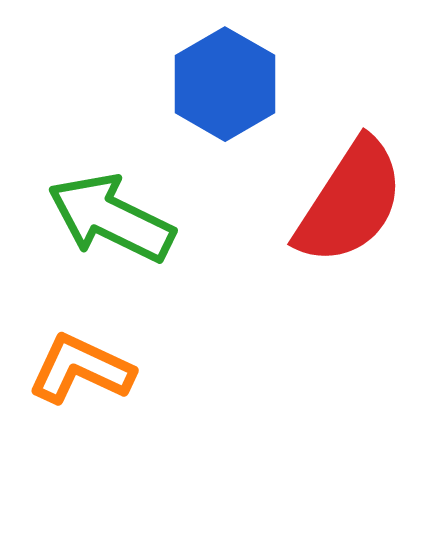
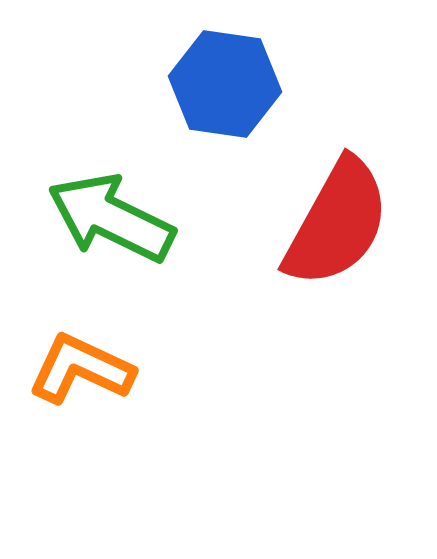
blue hexagon: rotated 22 degrees counterclockwise
red semicircle: moved 13 px left, 21 px down; rotated 4 degrees counterclockwise
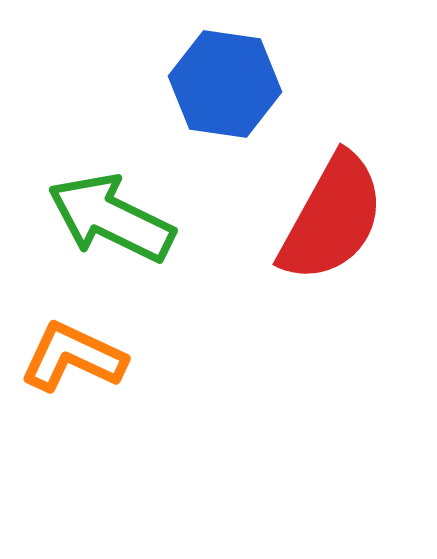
red semicircle: moved 5 px left, 5 px up
orange L-shape: moved 8 px left, 12 px up
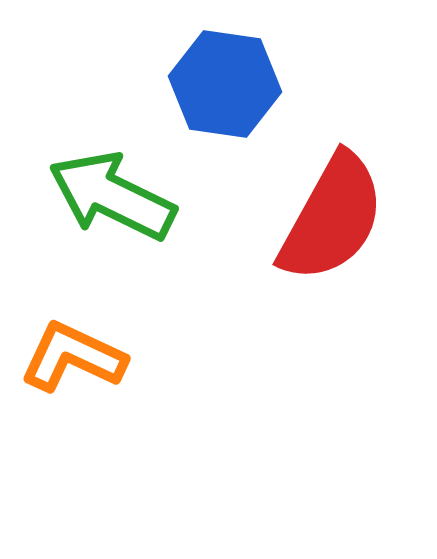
green arrow: moved 1 px right, 22 px up
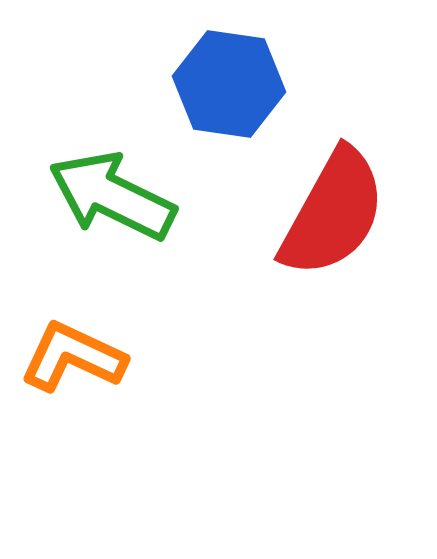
blue hexagon: moved 4 px right
red semicircle: moved 1 px right, 5 px up
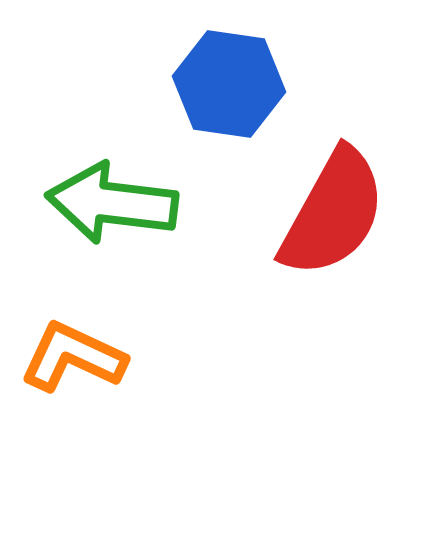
green arrow: moved 7 px down; rotated 19 degrees counterclockwise
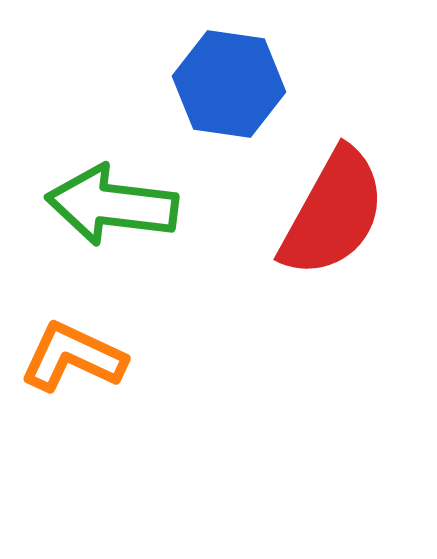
green arrow: moved 2 px down
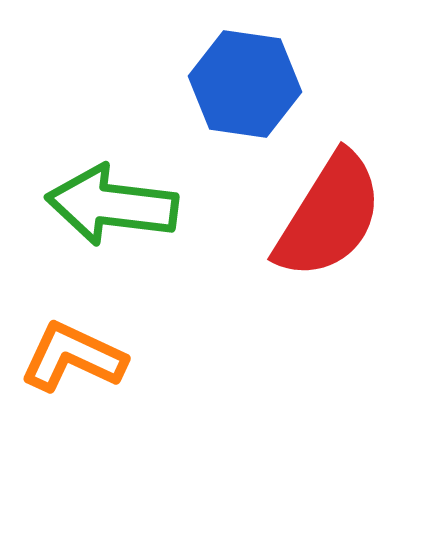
blue hexagon: moved 16 px right
red semicircle: moved 4 px left, 3 px down; rotated 3 degrees clockwise
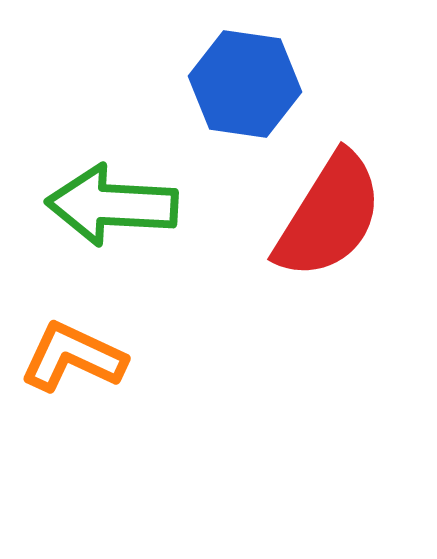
green arrow: rotated 4 degrees counterclockwise
